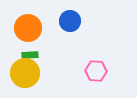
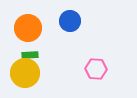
pink hexagon: moved 2 px up
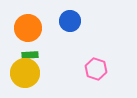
pink hexagon: rotated 15 degrees clockwise
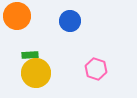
orange circle: moved 11 px left, 12 px up
yellow circle: moved 11 px right
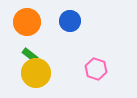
orange circle: moved 10 px right, 6 px down
green rectangle: rotated 42 degrees clockwise
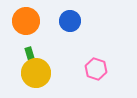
orange circle: moved 1 px left, 1 px up
green rectangle: rotated 35 degrees clockwise
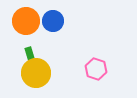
blue circle: moved 17 px left
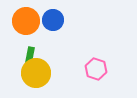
blue circle: moved 1 px up
green rectangle: rotated 28 degrees clockwise
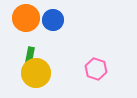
orange circle: moved 3 px up
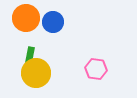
blue circle: moved 2 px down
pink hexagon: rotated 10 degrees counterclockwise
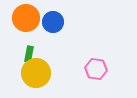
green rectangle: moved 1 px left, 1 px up
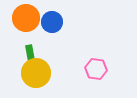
blue circle: moved 1 px left
green rectangle: moved 1 px right, 1 px up; rotated 21 degrees counterclockwise
